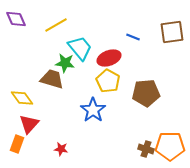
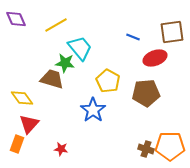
red ellipse: moved 46 px right
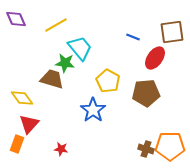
red ellipse: rotated 35 degrees counterclockwise
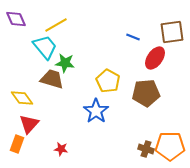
cyan trapezoid: moved 35 px left, 1 px up
blue star: moved 3 px right, 1 px down
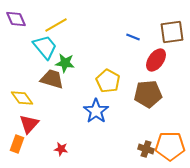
red ellipse: moved 1 px right, 2 px down
brown pentagon: moved 2 px right, 1 px down
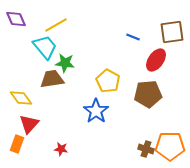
brown trapezoid: rotated 25 degrees counterclockwise
yellow diamond: moved 1 px left
